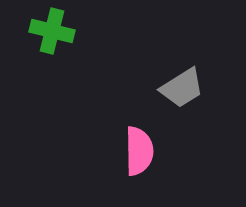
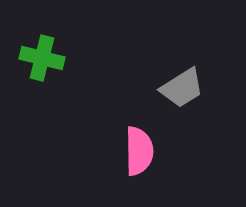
green cross: moved 10 px left, 27 px down
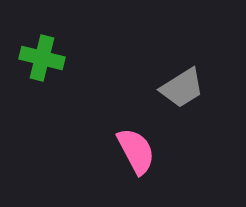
pink semicircle: moved 3 px left; rotated 27 degrees counterclockwise
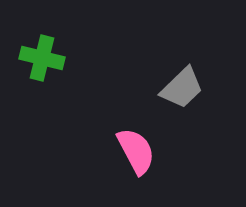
gray trapezoid: rotated 12 degrees counterclockwise
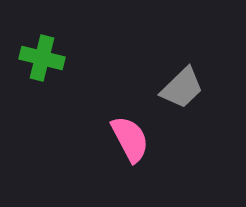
pink semicircle: moved 6 px left, 12 px up
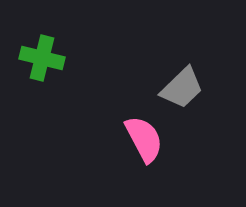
pink semicircle: moved 14 px right
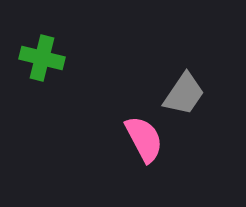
gray trapezoid: moved 2 px right, 6 px down; rotated 12 degrees counterclockwise
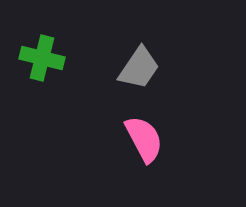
gray trapezoid: moved 45 px left, 26 px up
